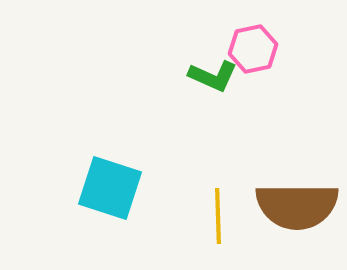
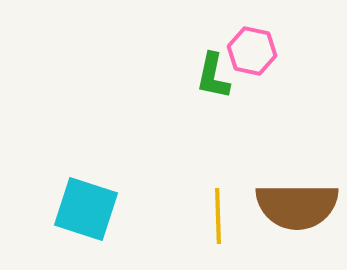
pink hexagon: moved 1 px left, 2 px down; rotated 24 degrees clockwise
green L-shape: rotated 78 degrees clockwise
cyan square: moved 24 px left, 21 px down
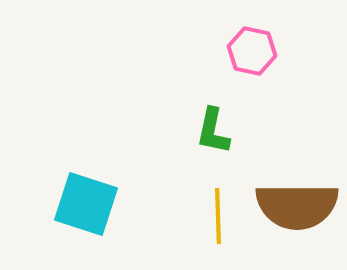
green L-shape: moved 55 px down
cyan square: moved 5 px up
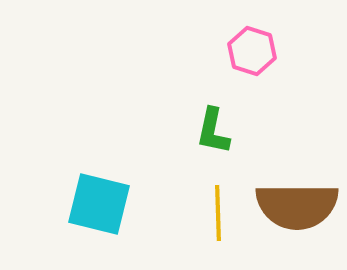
pink hexagon: rotated 6 degrees clockwise
cyan square: moved 13 px right; rotated 4 degrees counterclockwise
yellow line: moved 3 px up
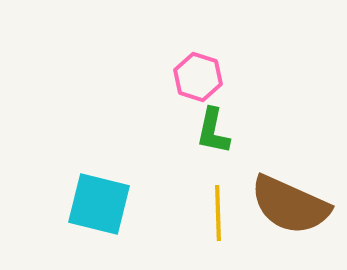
pink hexagon: moved 54 px left, 26 px down
brown semicircle: moved 7 px left, 1 px up; rotated 24 degrees clockwise
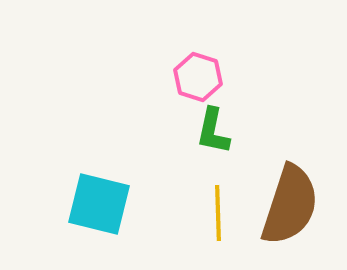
brown semicircle: rotated 96 degrees counterclockwise
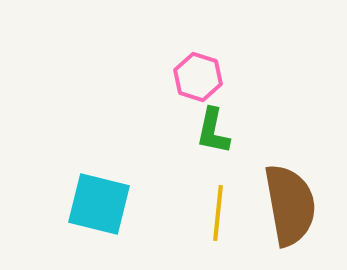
brown semicircle: rotated 28 degrees counterclockwise
yellow line: rotated 8 degrees clockwise
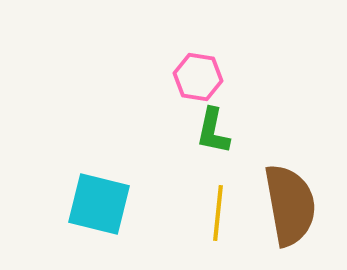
pink hexagon: rotated 9 degrees counterclockwise
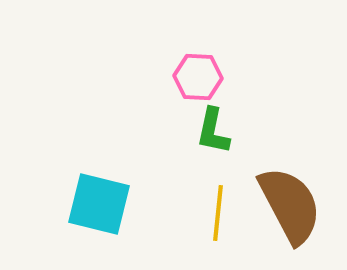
pink hexagon: rotated 6 degrees counterclockwise
brown semicircle: rotated 18 degrees counterclockwise
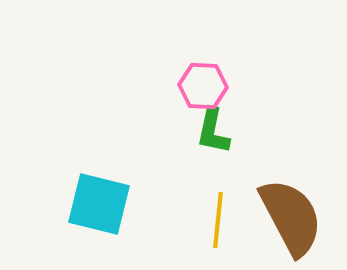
pink hexagon: moved 5 px right, 9 px down
brown semicircle: moved 1 px right, 12 px down
yellow line: moved 7 px down
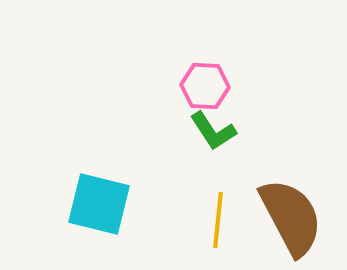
pink hexagon: moved 2 px right
green L-shape: rotated 45 degrees counterclockwise
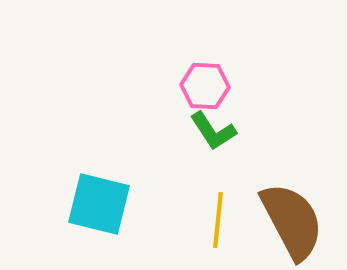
brown semicircle: moved 1 px right, 4 px down
